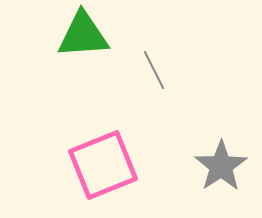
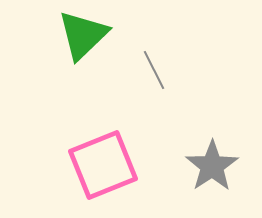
green triangle: rotated 40 degrees counterclockwise
gray star: moved 9 px left
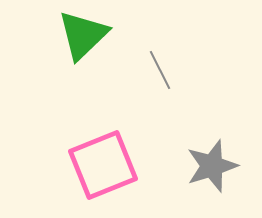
gray line: moved 6 px right
gray star: rotated 16 degrees clockwise
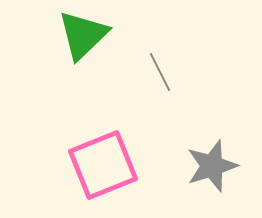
gray line: moved 2 px down
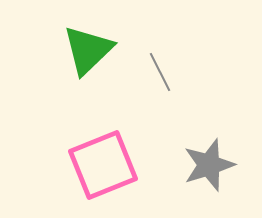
green triangle: moved 5 px right, 15 px down
gray star: moved 3 px left, 1 px up
